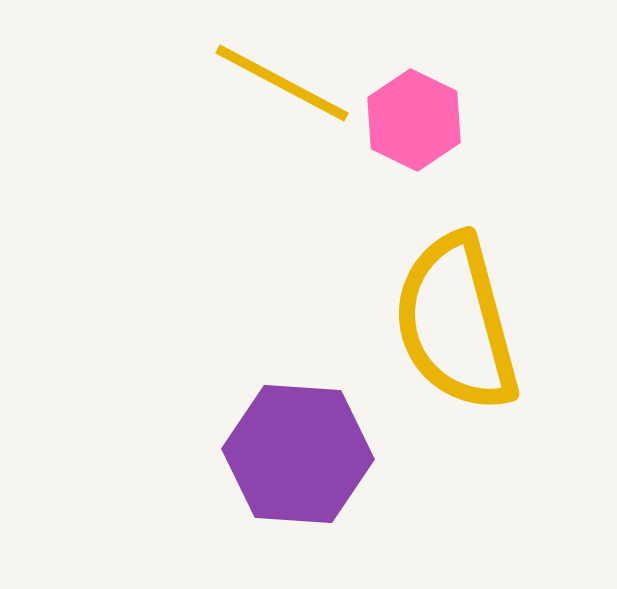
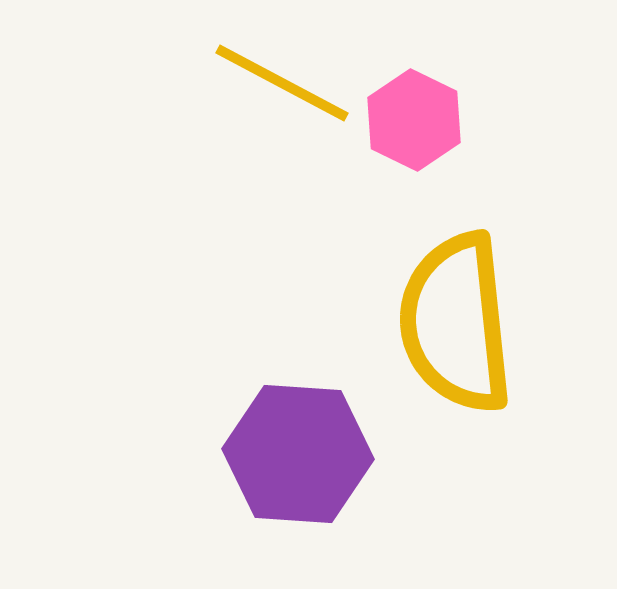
yellow semicircle: rotated 9 degrees clockwise
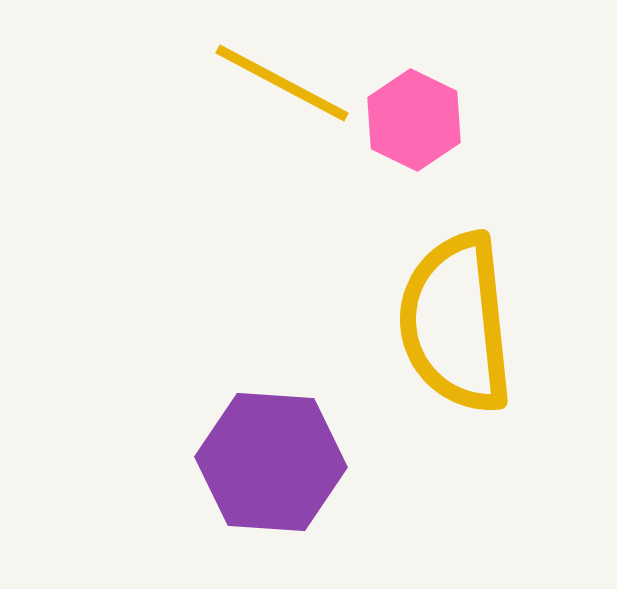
purple hexagon: moved 27 px left, 8 px down
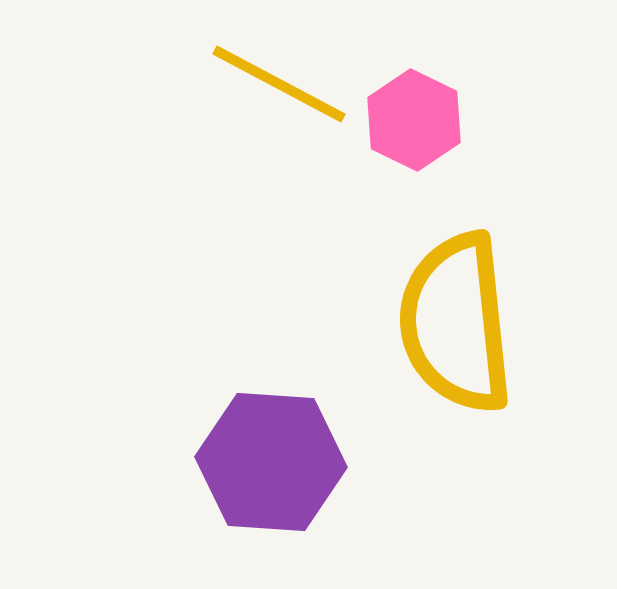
yellow line: moved 3 px left, 1 px down
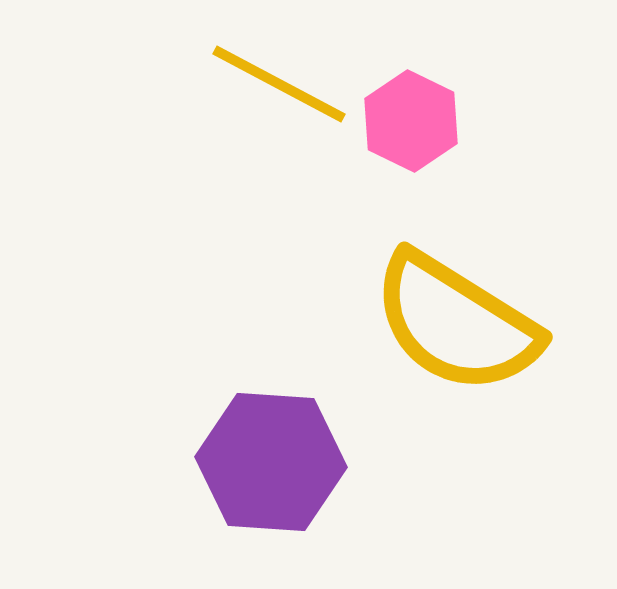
pink hexagon: moved 3 px left, 1 px down
yellow semicircle: rotated 52 degrees counterclockwise
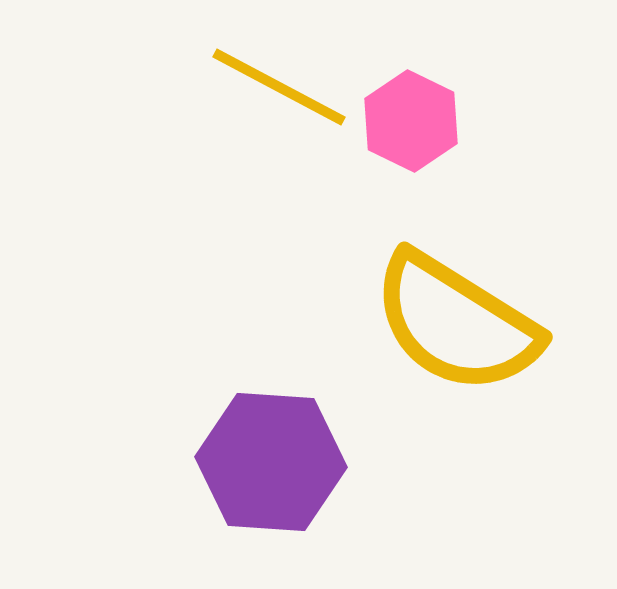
yellow line: moved 3 px down
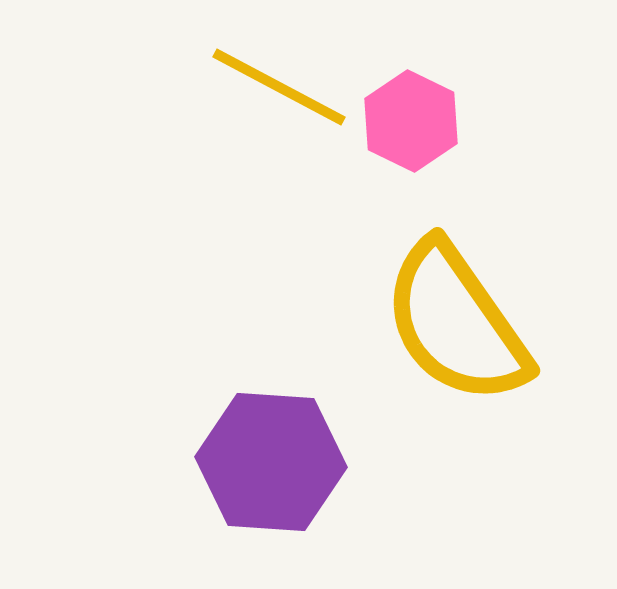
yellow semicircle: rotated 23 degrees clockwise
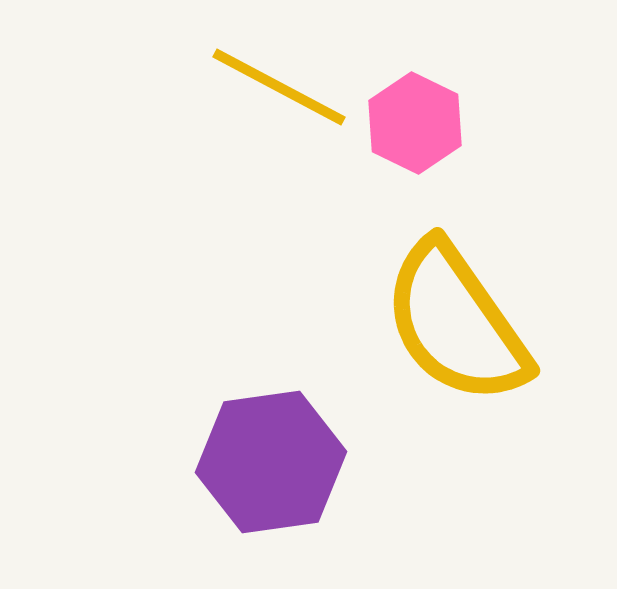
pink hexagon: moved 4 px right, 2 px down
purple hexagon: rotated 12 degrees counterclockwise
